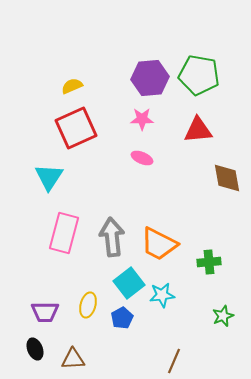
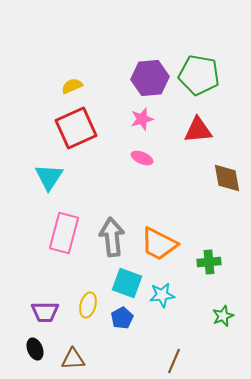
pink star: rotated 15 degrees counterclockwise
cyan square: moved 2 px left; rotated 32 degrees counterclockwise
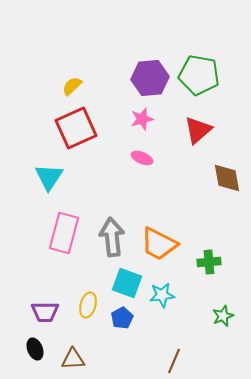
yellow semicircle: rotated 20 degrees counterclockwise
red triangle: rotated 36 degrees counterclockwise
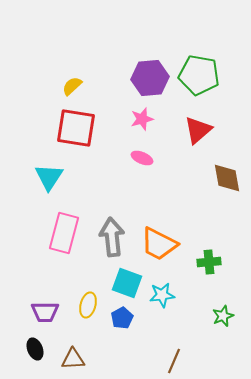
red square: rotated 33 degrees clockwise
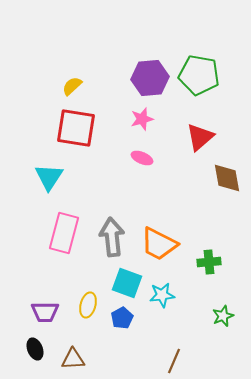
red triangle: moved 2 px right, 7 px down
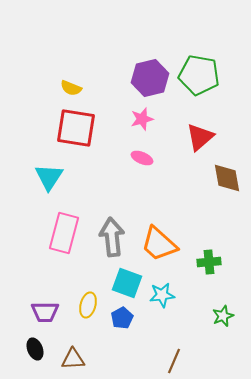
purple hexagon: rotated 9 degrees counterclockwise
yellow semicircle: moved 1 px left, 2 px down; rotated 115 degrees counterclockwise
orange trapezoid: rotated 15 degrees clockwise
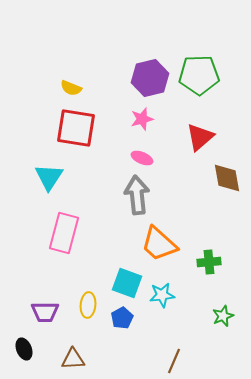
green pentagon: rotated 12 degrees counterclockwise
gray arrow: moved 25 px right, 42 px up
yellow ellipse: rotated 10 degrees counterclockwise
black ellipse: moved 11 px left
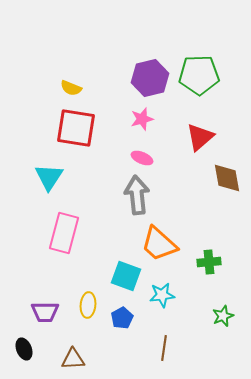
cyan square: moved 1 px left, 7 px up
brown line: moved 10 px left, 13 px up; rotated 15 degrees counterclockwise
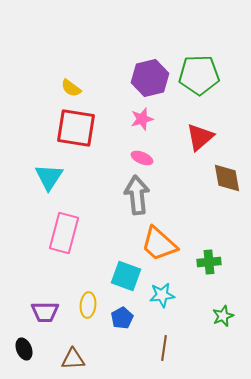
yellow semicircle: rotated 15 degrees clockwise
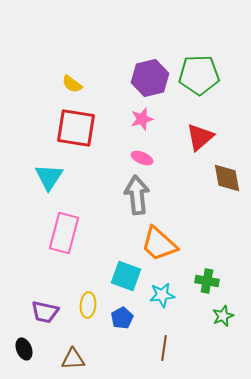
yellow semicircle: moved 1 px right, 4 px up
green cross: moved 2 px left, 19 px down; rotated 15 degrees clockwise
purple trapezoid: rotated 12 degrees clockwise
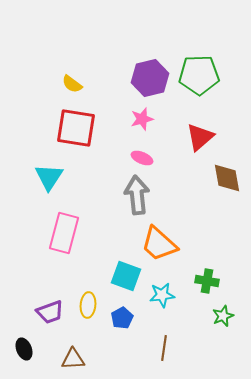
purple trapezoid: moved 5 px right; rotated 32 degrees counterclockwise
